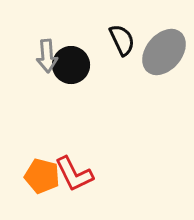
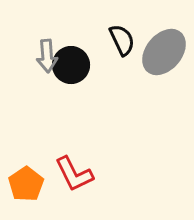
orange pentagon: moved 16 px left, 8 px down; rotated 24 degrees clockwise
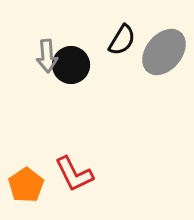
black semicircle: rotated 56 degrees clockwise
orange pentagon: moved 1 px down
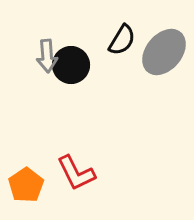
red L-shape: moved 2 px right, 1 px up
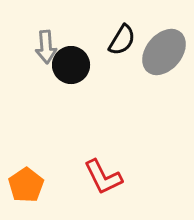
gray arrow: moved 1 px left, 9 px up
red L-shape: moved 27 px right, 4 px down
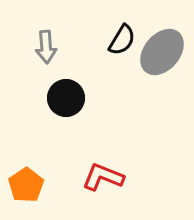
gray ellipse: moved 2 px left
black circle: moved 5 px left, 33 px down
red L-shape: rotated 138 degrees clockwise
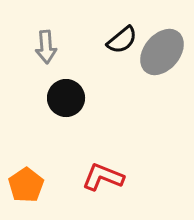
black semicircle: rotated 20 degrees clockwise
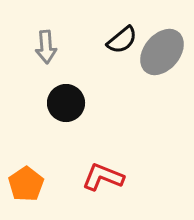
black circle: moved 5 px down
orange pentagon: moved 1 px up
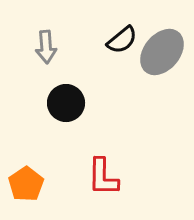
red L-shape: rotated 111 degrees counterclockwise
